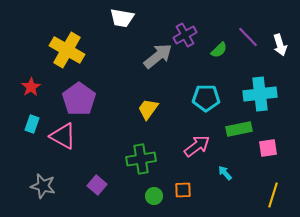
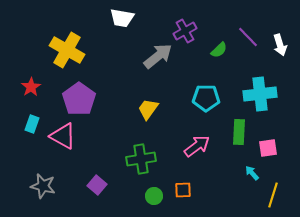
purple cross: moved 4 px up
green rectangle: moved 3 px down; rotated 75 degrees counterclockwise
cyan arrow: moved 27 px right
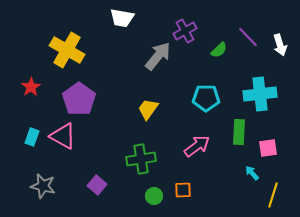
gray arrow: rotated 12 degrees counterclockwise
cyan rectangle: moved 13 px down
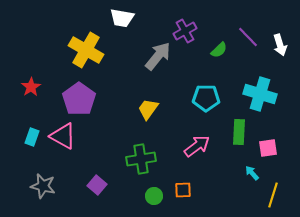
yellow cross: moved 19 px right
cyan cross: rotated 24 degrees clockwise
